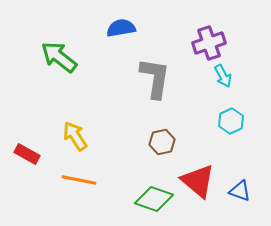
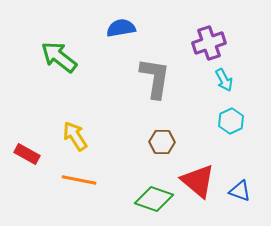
cyan arrow: moved 1 px right, 4 px down
brown hexagon: rotated 15 degrees clockwise
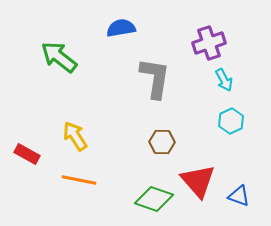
red triangle: rotated 9 degrees clockwise
blue triangle: moved 1 px left, 5 px down
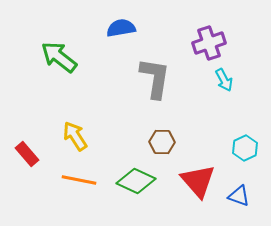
cyan hexagon: moved 14 px right, 27 px down
red rectangle: rotated 20 degrees clockwise
green diamond: moved 18 px left, 18 px up; rotated 6 degrees clockwise
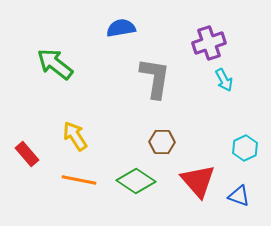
green arrow: moved 4 px left, 7 px down
green diamond: rotated 9 degrees clockwise
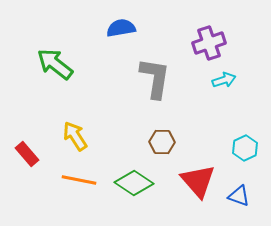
cyan arrow: rotated 80 degrees counterclockwise
green diamond: moved 2 px left, 2 px down
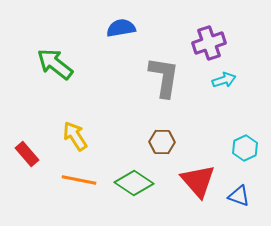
gray L-shape: moved 9 px right, 1 px up
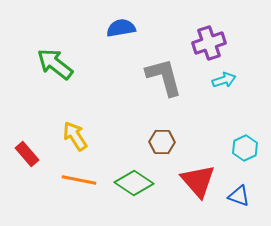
gray L-shape: rotated 24 degrees counterclockwise
